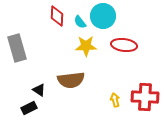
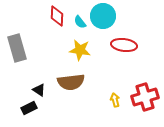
yellow star: moved 6 px left, 4 px down; rotated 10 degrees clockwise
brown semicircle: moved 2 px down
red cross: rotated 20 degrees counterclockwise
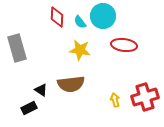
red diamond: moved 1 px down
brown semicircle: moved 2 px down
black triangle: moved 2 px right
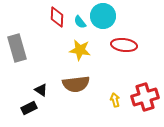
brown semicircle: moved 5 px right
